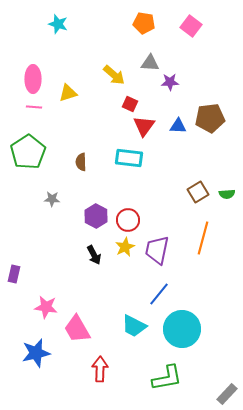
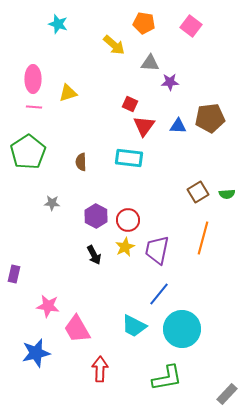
yellow arrow: moved 30 px up
gray star: moved 4 px down
pink star: moved 2 px right, 1 px up
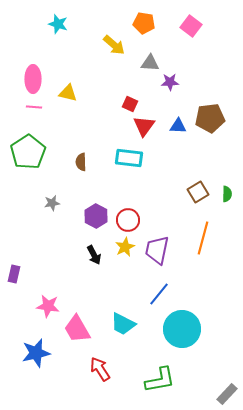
yellow triangle: rotated 30 degrees clockwise
green semicircle: rotated 84 degrees counterclockwise
gray star: rotated 14 degrees counterclockwise
cyan trapezoid: moved 11 px left, 2 px up
red arrow: rotated 35 degrees counterclockwise
green L-shape: moved 7 px left, 2 px down
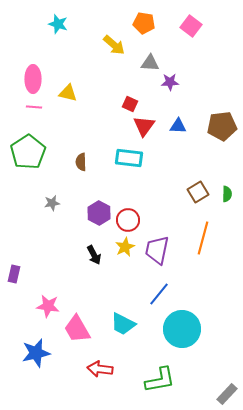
brown pentagon: moved 12 px right, 8 px down
purple hexagon: moved 3 px right, 3 px up
red arrow: rotated 50 degrees counterclockwise
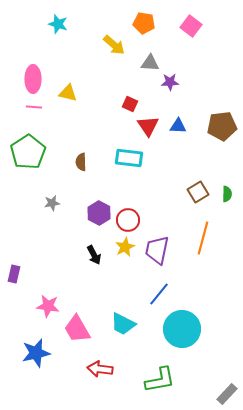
red triangle: moved 4 px right; rotated 10 degrees counterclockwise
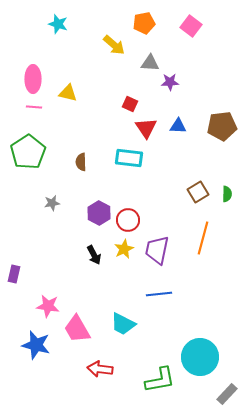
orange pentagon: rotated 20 degrees counterclockwise
red triangle: moved 2 px left, 2 px down
yellow star: moved 1 px left, 2 px down
blue line: rotated 45 degrees clockwise
cyan circle: moved 18 px right, 28 px down
blue star: moved 8 px up; rotated 28 degrees clockwise
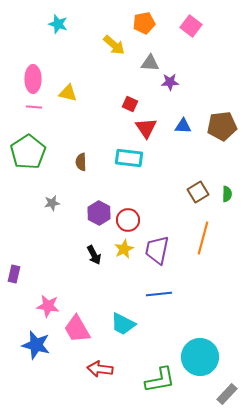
blue triangle: moved 5 px right
